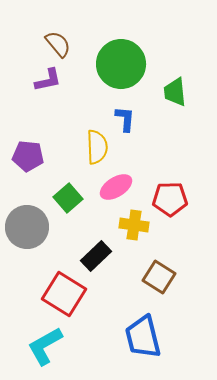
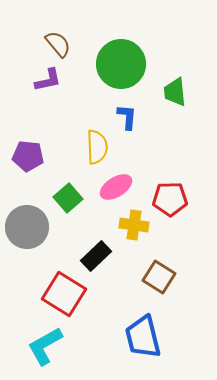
blue L-shape: moved 2 px right, 2 px up
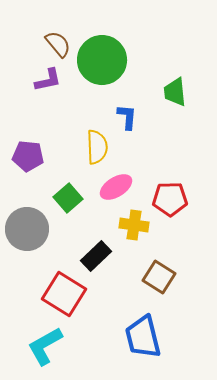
green circle: moved 19 px left, 4 px up
gray circle: moved 2 px down
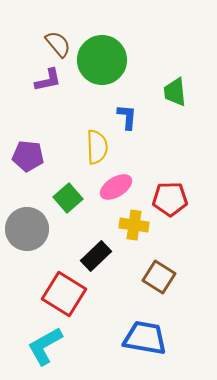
blue trapezoid: moved 2 px right, 1 px down; rotated 114 degrees clockwise
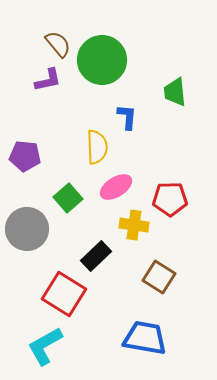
purple pentagon: moved 3 px left
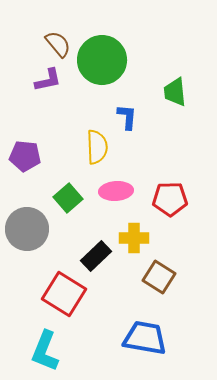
pink ellipse: moved 4 px down; rotated 28 degrees clockwise
yellow cross: moved 13 px down; rotated 8 degrees counterclockwise
cyan L-shape: moved 5 px down; rotated 39 degrees counterclockwise
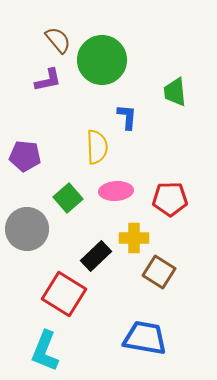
brown semicircle: moved 4 px up
brown square: moved 5 px up
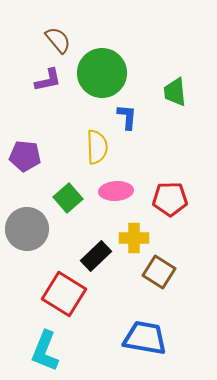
green circle: moved 13 px down
